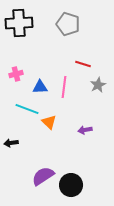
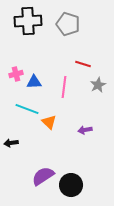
black cross: moved 9 px right, 2 px up
blue triangle: moved 6 px left, 5 px up
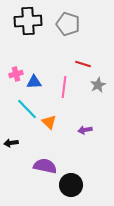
cyan line: rotated 25 degrees clockwise
purple semicircle: moved 2 px right, 10 px up; rotated 45 degrees clockwise
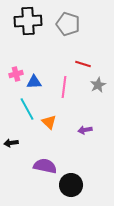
cyan line: rotated 15 degrees clockwise
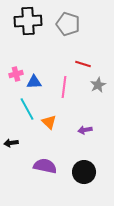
black circle: moved 13 px right, 13 px up
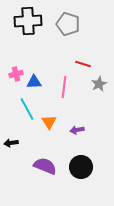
gray star: moved 1 px right, 1 px up
orange triangle: rotated 14 degrees clockwise
purple arrow: moved 8 px left
purple semicircle: rotated 10 degrees clockwise
black circle: moved 3 px left, 5 px up
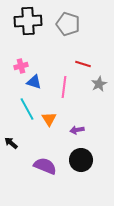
pink cross: moved 5 px right, 8 px up
blue triangle: rotated 21 degrees clockwise
orange triangle: moved 3 px up
black arrow: rotated 48 degrees clockwise
black circle: moved 7 px up
